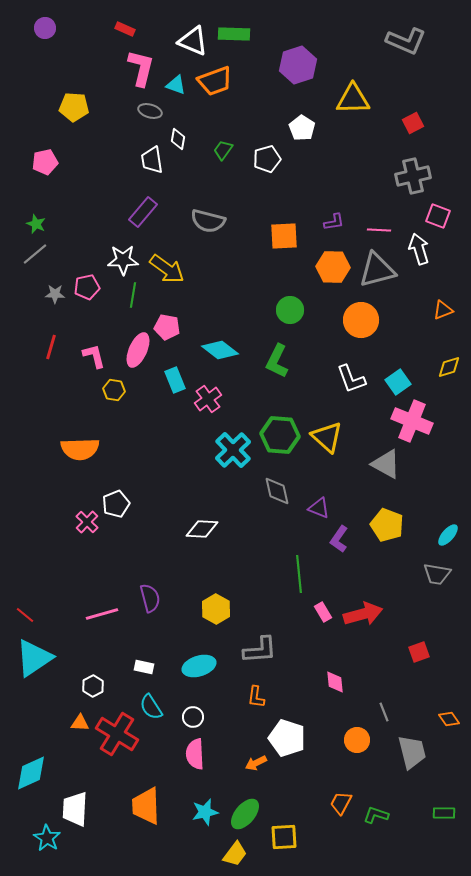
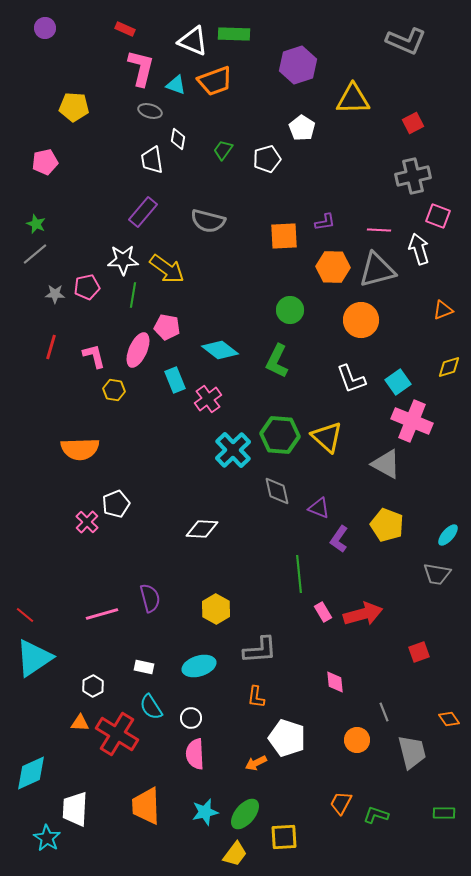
purple L-shape at (334, 222): moved 9 px left
white circle at (193, 717): moved 2 px left, 1 px down
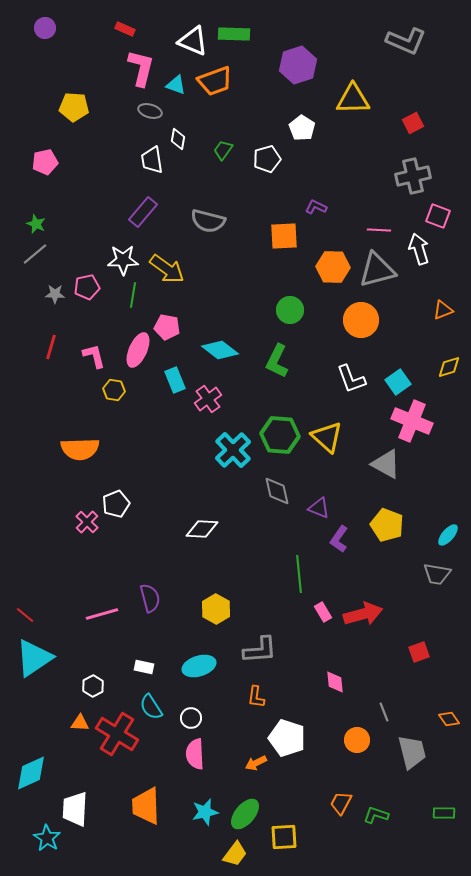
purple L-shape at (325, 222): moved 9 px left, 15 px up; rotated 145 degrees counterclockwise
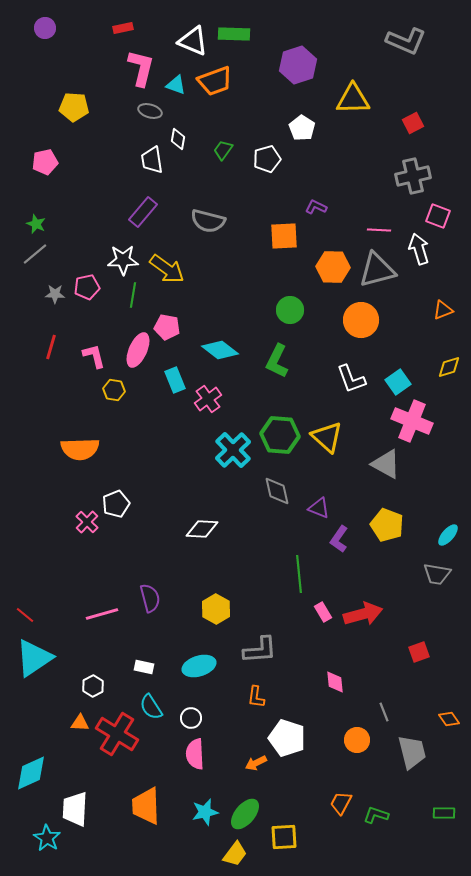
red rectangle at (125, 29): moved 2 px left, 1 px up; rotated 36 degrees counterclockwise
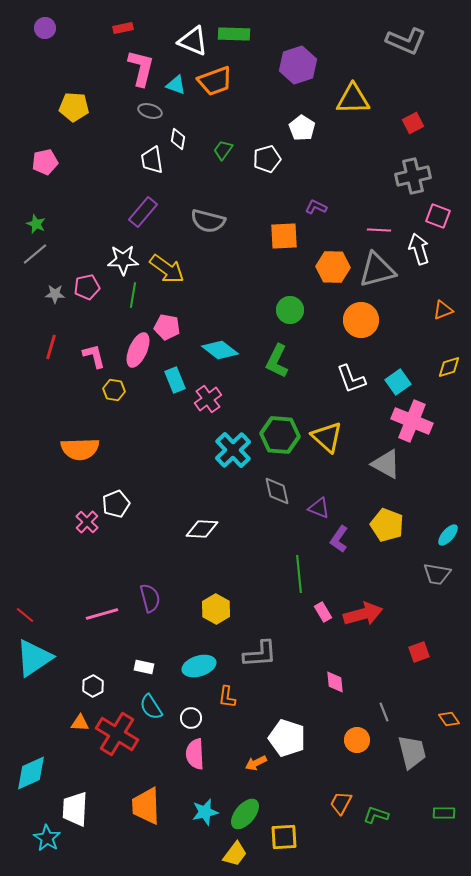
gray L-shape at (260, 650): moved 4 px down
orange L-shape at (256, 697): moved 29 px left
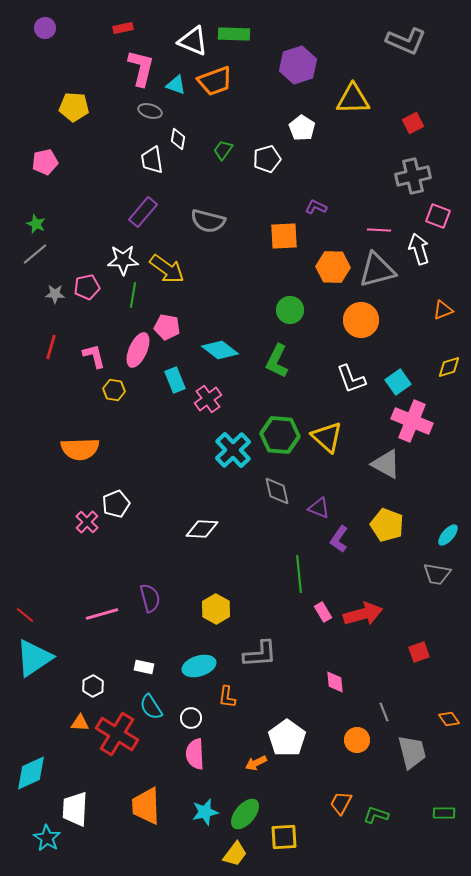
white pentagon at (287, 738): rotated 18 degrees clockwise
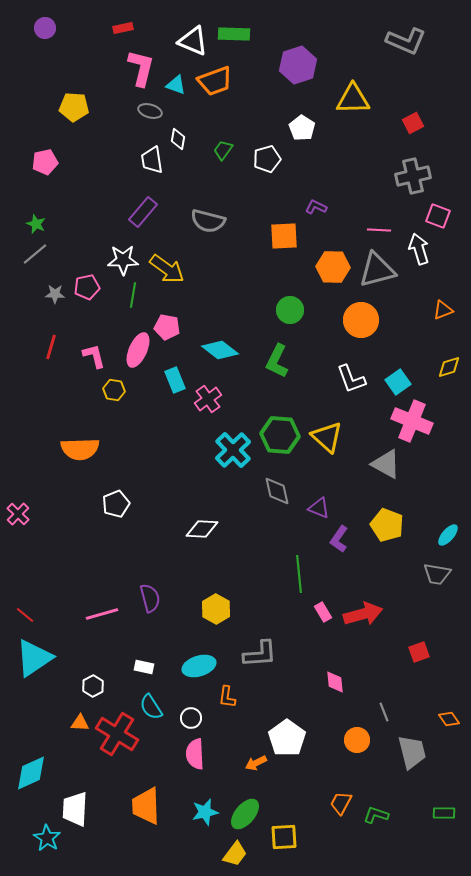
pink cross at (87, 522): moved 69 px left, 8 px up
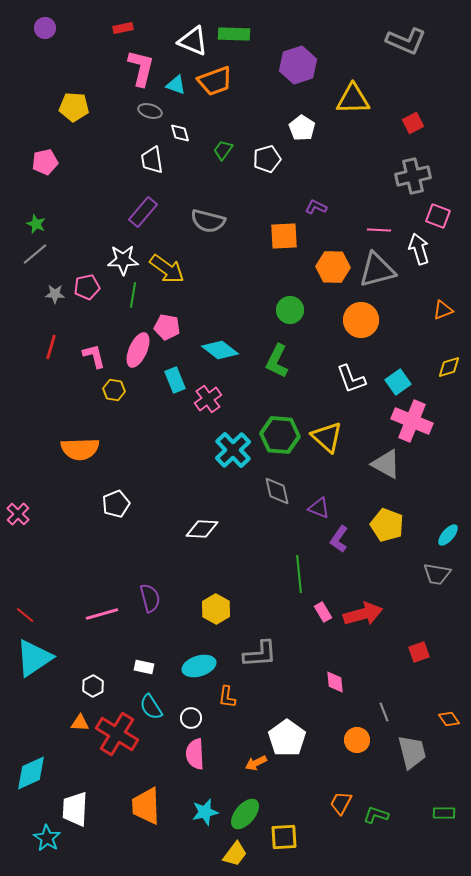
white diamond at (178, 139): moved 2 px right, 6 px up; rotated 25 degrees counterclockwise
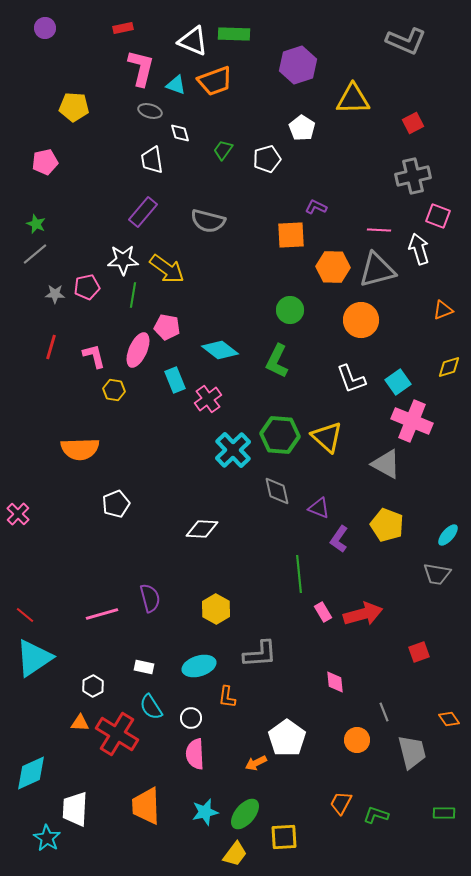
orange square at (284, 236): moved 7 px right, 1 px up
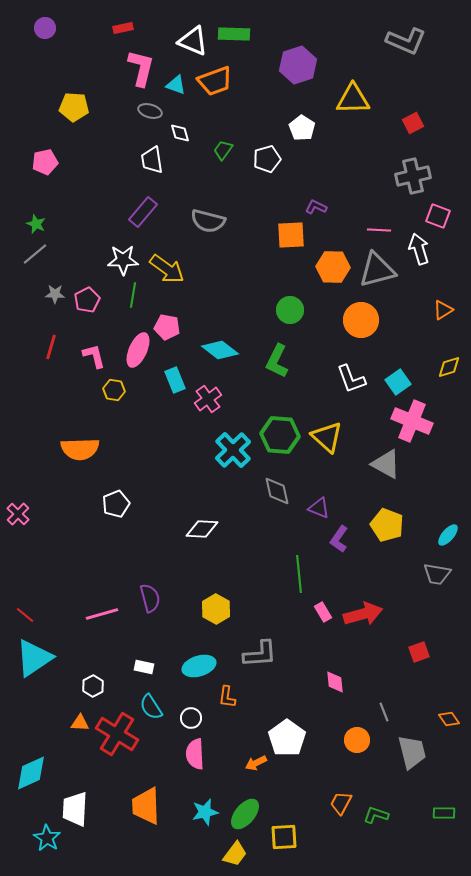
pink pentagon at (87, 287): moved 13 px down; rotated 15 degrees counterclockwise
orange triangle at (443, 310): rotated 10 degrees counterclockwise
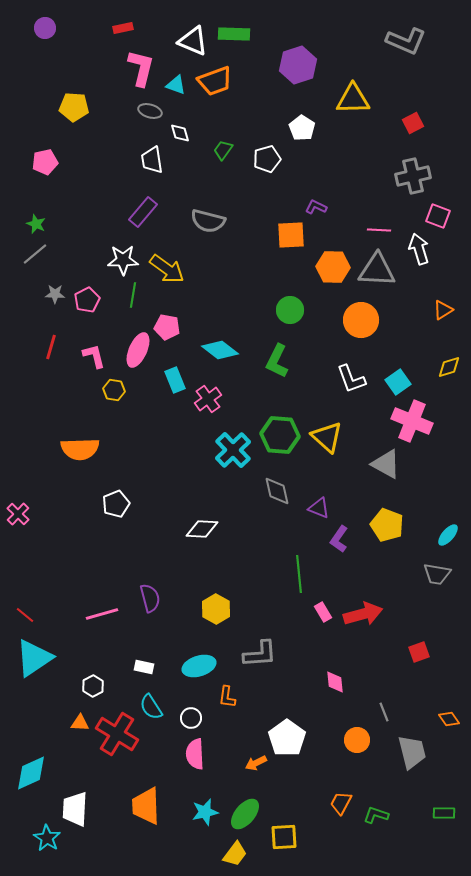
gray triangle at (377, 270): rotated 18 degrees clockwise
